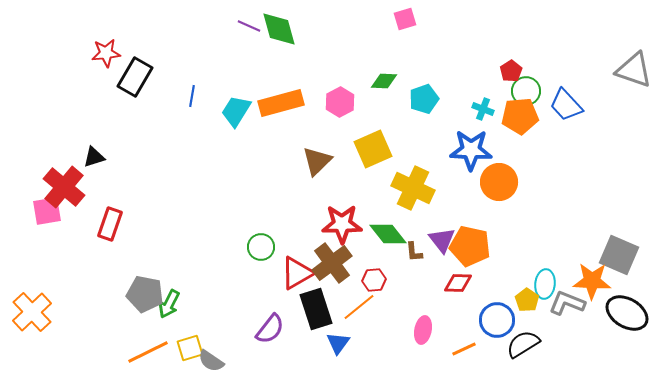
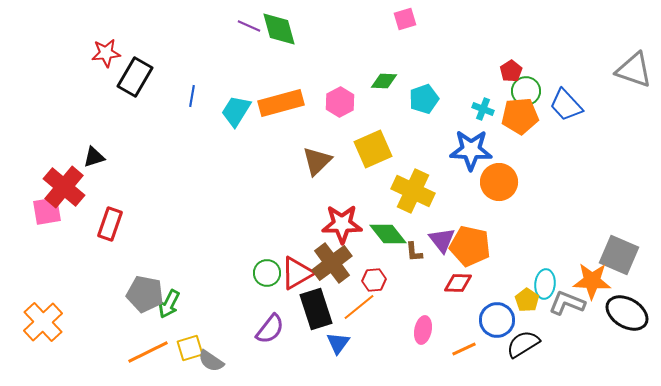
yellow cross at (413, 188): moved 3 px down
green circle at (261, 247): moved 6 px right, 26 px down
orange cross at (32, 312): moved 11 px right, 10 px down
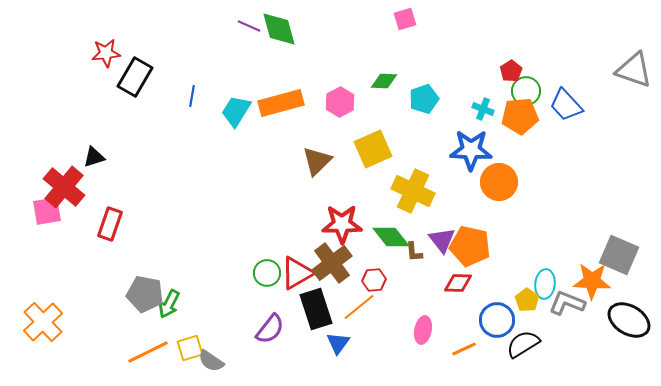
green diamond at (388, 234): moved 3 px right, 3 px down
black ellipse at (627, 313): moved 2 px right, 7 px down
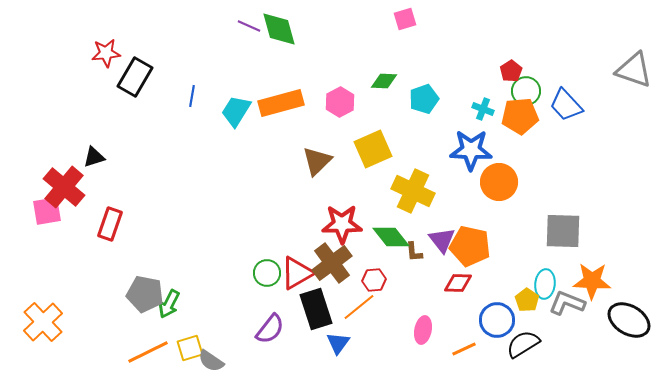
gray square at (619, 255): moved 56 px left, 24 px up; rotated 21 degrees counterclockwise
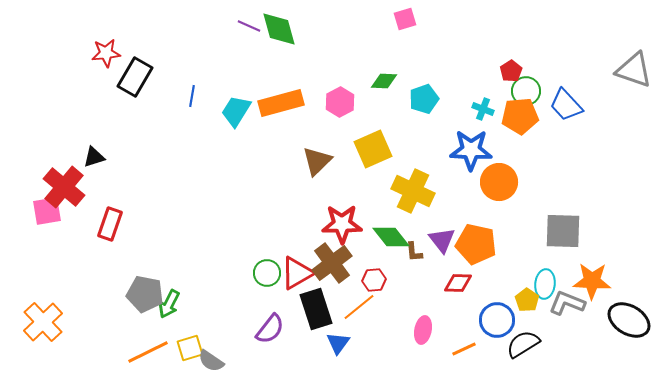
orange pentagon at (470, 246): moved 6 px right, 2 px up
